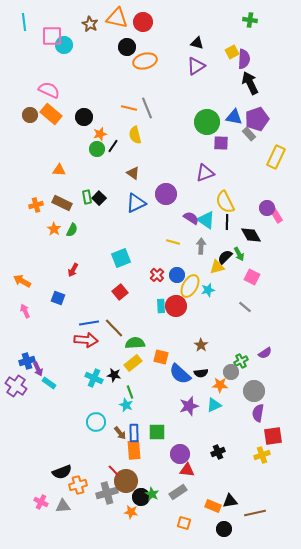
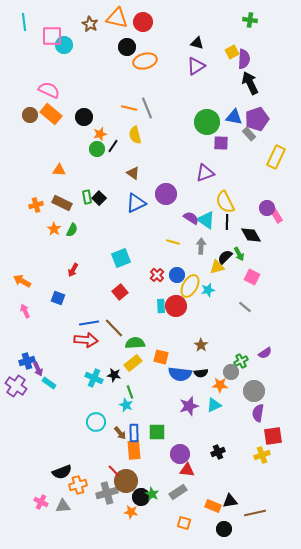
blue semicircle at (180, 374): rotated 35 degrees counterclockwise
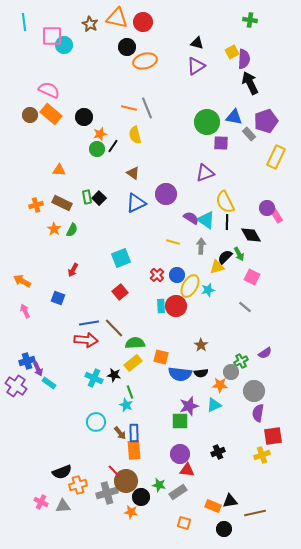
purple pentagon at (257, 119): moved 9 px right, 2 px down
green square at (157, 432): moved 23 px right, 11 px up
green star at (152, 494): moved 7 px right, 9 px up; rotated 16 degrees counterclockwise
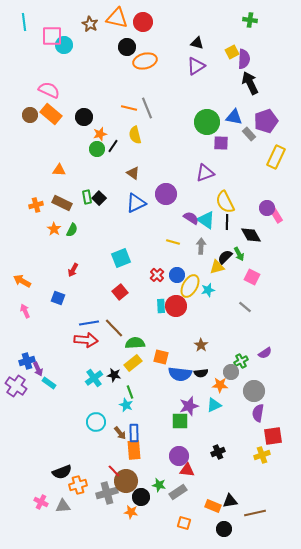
cyan cross at (94, 378): rotated 30 degrees clockwise
purple circle at (180, 454): moved 1 px left, 2 px down
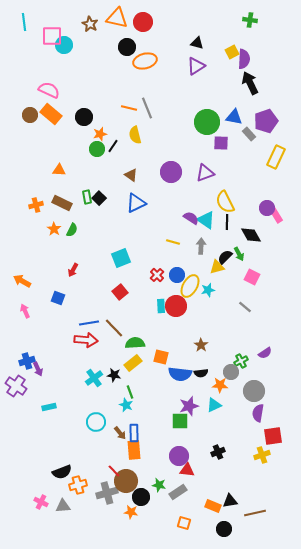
brown triangle at (133, 173): moved 2 px left, 2 px down
purple circle at (166, 194): moved 5 px right, 22 px up
cyan rectangle at (49, 383): moved 24 px down; rotated 48 degrees counterclockwise
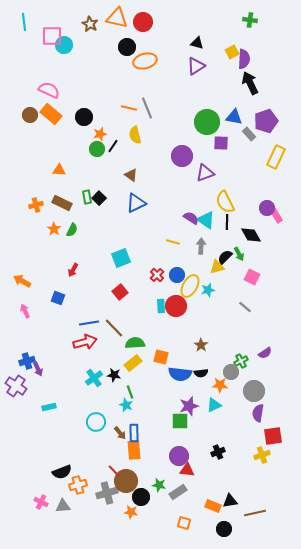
purple circle at (171, 172): moved 11 px right, 16 px up
red arrow at (86, 340): moved 1 px left, 2 px down; rotated 20 degrees counterclockwise
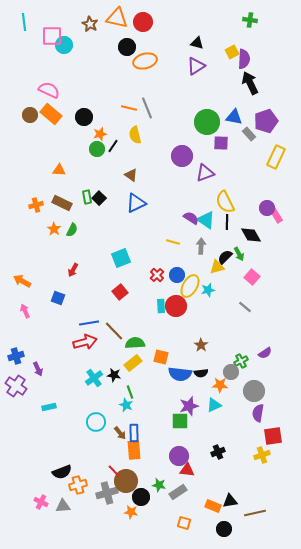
pink square at (252, 277): rotated 14 degrees clockwise
brown line at (114, 328): moved 3 px down
blue cross at (27, 361): moved 11 px left, 5 px up
